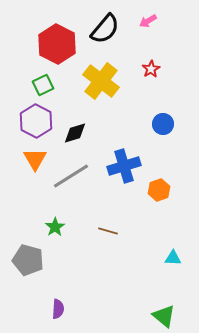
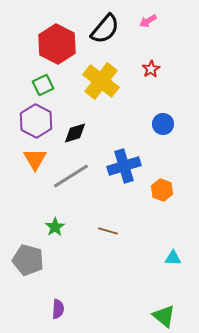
orange hexagon: moved 3 px right; rotated 20 degrees counterclockwise
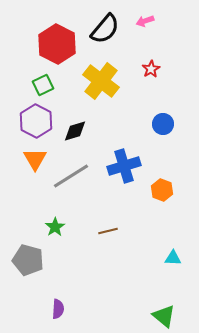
pink arrow: moved 3 px left; rotated 12 degrees clockwise
black diamond: moved 2 px up
brown line: rotated 30 degrees counterclockwise
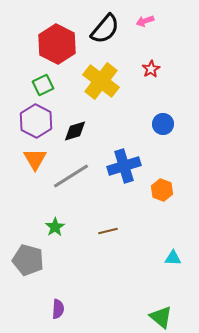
green triangle: moved 3 px left, 1 px down
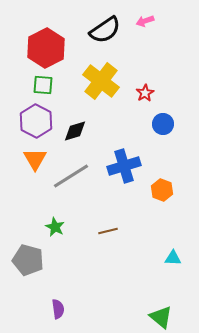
black semicircle: moved 1 px down; rotated 16 degrees clockwise
red hexagon: moved 11 px left, 4 px down; rotated 6 degrees clockwise
red star: moved 6 px left, 24 px down
green square: rotated 30 degrees clockwise
green star: rotated 12 degrees counterclockwise
purple semicircle: rotated 12 degrees counterclockwise
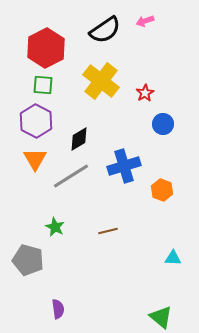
black diamond: moved 4 px right, 8 px down; rotated 15 degrees counterclockwise
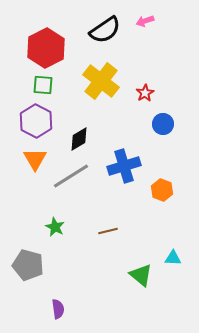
gray pentagon: moved 5 px down
green triangle: moved 20 px left, 42 px up
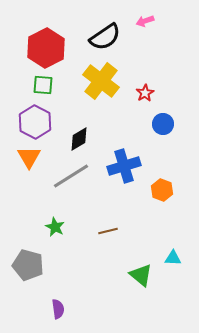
black semicircle: moved 7 px down
purple hexagon: moved 1 px left, 1 px down
orange triangle: moved 6 px left, 2 px up
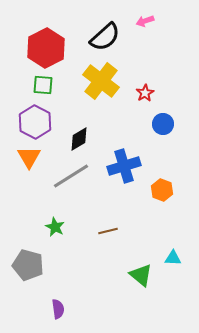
black semicircle: rotated 8 degrees counterclockwise
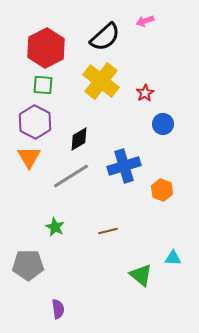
gray pentagon: rotated 16 degrees counterclockwise
